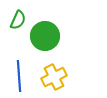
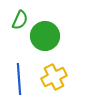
green semicircle: moved 2 px right
blue line: moved 3 px down
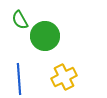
green semicircle: rotated 126 degrees clockwise
yellow cross: moved 10 px right
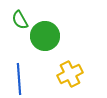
yellow cross: moved 6 px right, 3 px up
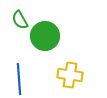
yellow cross: moved 1 px down; rotated 35 degrees clockwise
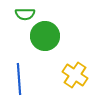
green semicircle: moved 5 px right, 6 px up; rotated 60 degrees counterclockwise
yellow cross: moved 5 px right; rotated 25 degrees clockwise
